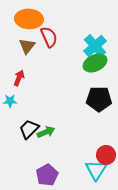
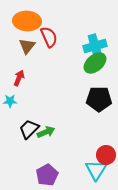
orange ellipse: moved 2 px left, 2 px down
cyan cross: rotated 25 degrees clockwise
green ellipse: rotated 15 degrees counterclockwise
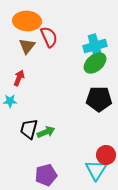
black trapezoid: rotated 30 degrees counterclockwise
purple pentagon: moved 1 px left; rotated 15 degrees clockwise
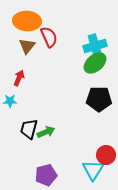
cyan triangle: moved 3 px left
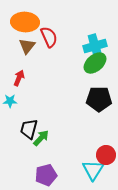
orange ellipse: moved 2 px left, 1 px down
green arrow: moved 5 px left, 6 px down; rotated 24 degrees counterclockwise
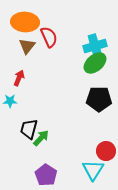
red circle: moved 4 px up
purple pentagon: rotated 25 degrees counterclockwise
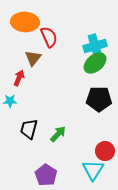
brown triangle: moved 6 px right, 12 px down
green arrow: moved 17 px right, 4 px up
red circle: moved 1 px left
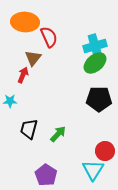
red arrow: moved 4 px right, 3 px up
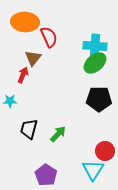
cyan cross: rotated 20 degrees clockwise
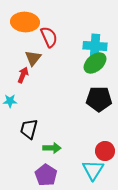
green arrow: moved 6 px left, 14 px down; rotated 48 degrees clockwise
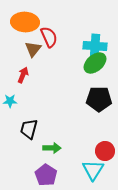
brown triangle: moved 9 px up
